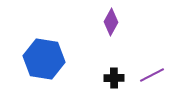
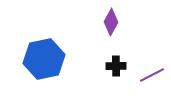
blue hexagon: rotated 21 degrees counterclockwise
black cross: moved 2 px right, 12 px up
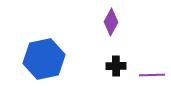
purple line: rotated 25 degrees clockwise
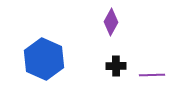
blue hexagon: rotated 24 degrees counterclockwise
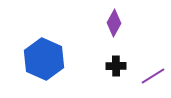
purple diamond: moved 3 px right, 1 px down
purple line: moved 1 px right, 1 px down; rotated 30 degrees counterclockwise
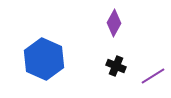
black cross: rotated 24 degrees clockwise
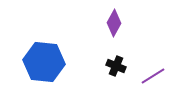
blue hexagon: moved 3 px down; rotated 18 degrees counterclockwise
